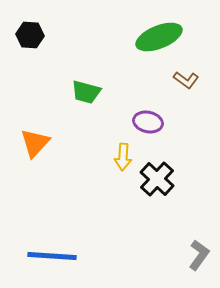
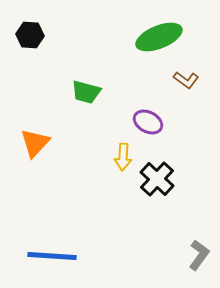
purple ellipse: rotated 16 degrees clockwise
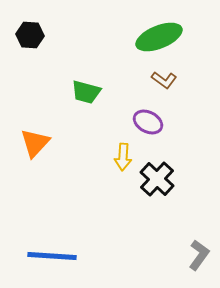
brown L-shape: moved 22 px left
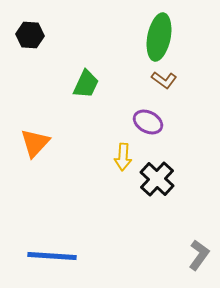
green ellipse: rotated 57 degrees counterclockwise
green trapezoid: moved 8 px up; rotated 80 degrees counterclockwise
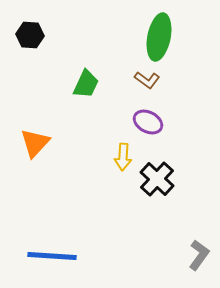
brown L-shape: moved 17 px left
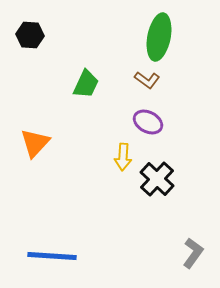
gray L-shape: moved 6 px left, 2 px up
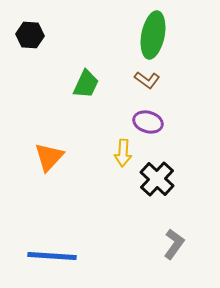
green ellipse: moved 6 px left, 2 px up
purple ellipse: rotated 12 degrees counterclockwise
orange triangle: moved 14 px right, 14 px down
yellow arrow: moved 4 px up
gray L-shape: moved 19 px left, 9 px up
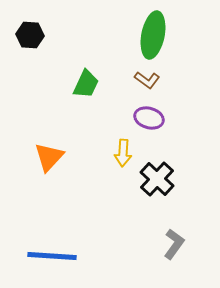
purple ellipse: moved 1 px right, 4 px up
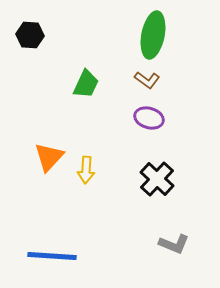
yellow arrow: moved 37 px left, 17 px down
gray L-shape: rotated 76 degrees clockwise
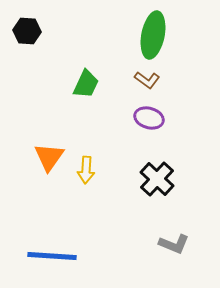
black hexagon: moved 3 px left, 4 px up
orange triangle: rotated 8 degrees counterclockwise
